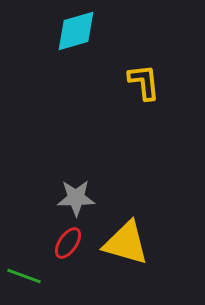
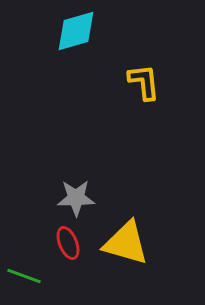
red ellipse: rotated 56 degrees counterclockwise
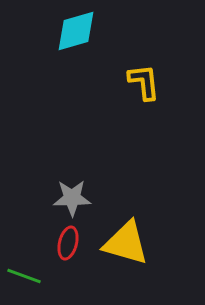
gray star: moved 4 px left
red ellipse: rotated 36 degrees clockwise
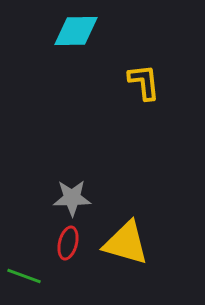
cyan diamond: rotated 15 degrees clockwise
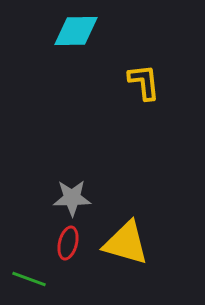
green line: moved 5 px right, 3 px down
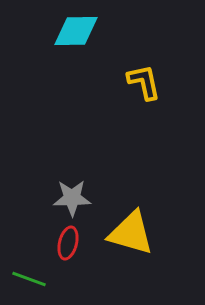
yellow L-shape: rotated 6 degrees counterclockwise
yellow triangle: moved 5 px right, 10 px up
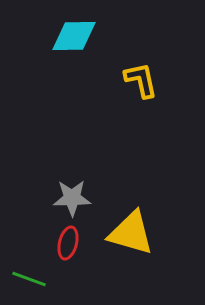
cyan diamond: moved 2 px left, 5 px down
yellow L-shape: moved 3 px left, 2 px up
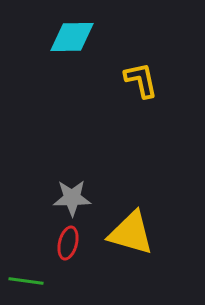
cyan diamond: moved 2 px left, 1 px down
green line: moved 3 px left, 2 px down; rotated 12 degrees counterclockwise
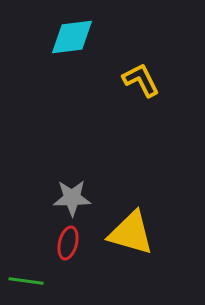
cyan diamond: rotated 6 degrees counterclockwise
yellow L-shape: rotated 15 degrees counterclockwise
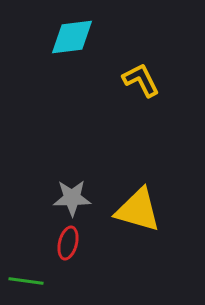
yellow triangle: moved 7 px right, 23 px up
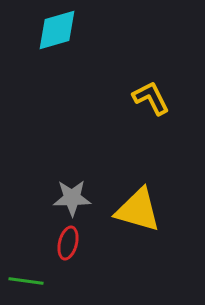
cyan diamond: moved 15 px left, 7 px up; rotated 9 degrees counterclockwise
yellow L-shape: moved 10 px right, 18 px down
